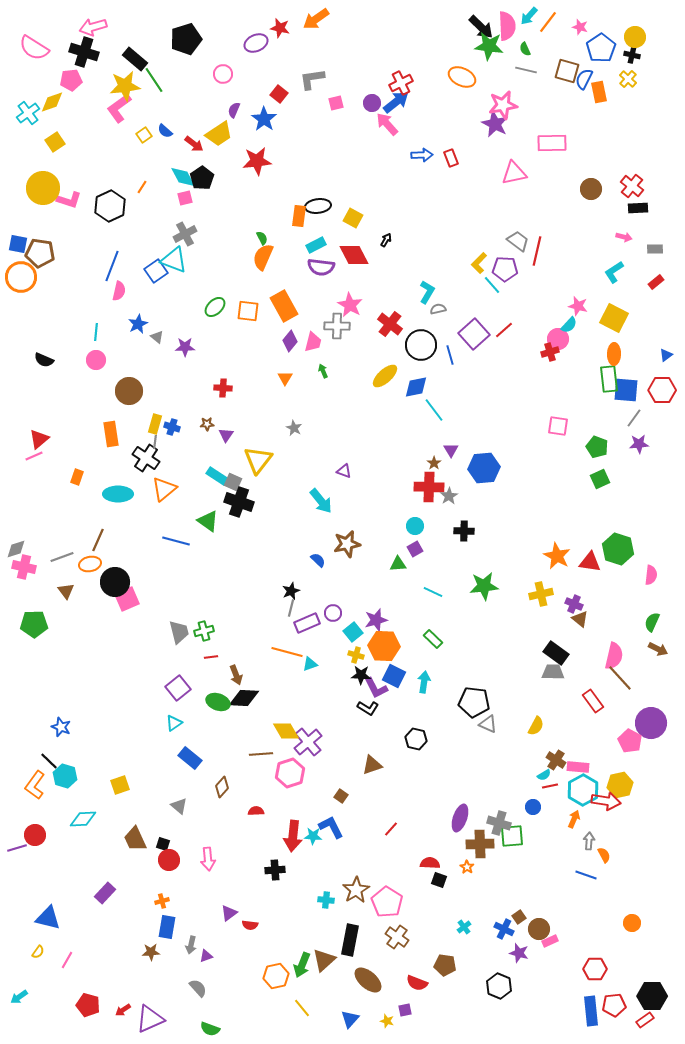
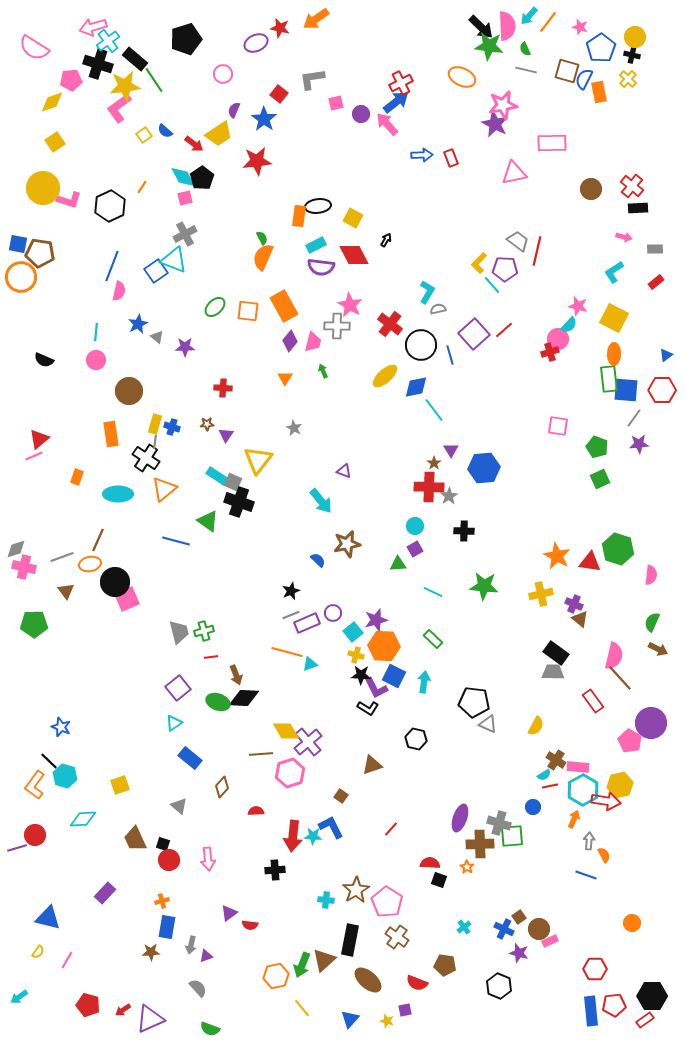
black cross at (84, 52): moved 14 px right, 12 px down
purple circle at (372, 103): moved 11 px left, 11 px down
cyan cross at (28, 113): moved 80 px right, 72 px up
green star at (484, 586): rotated 12 degrees clockwise
gray line at (291, 608): moved 7 px down; rotated 54 degrees clockwise
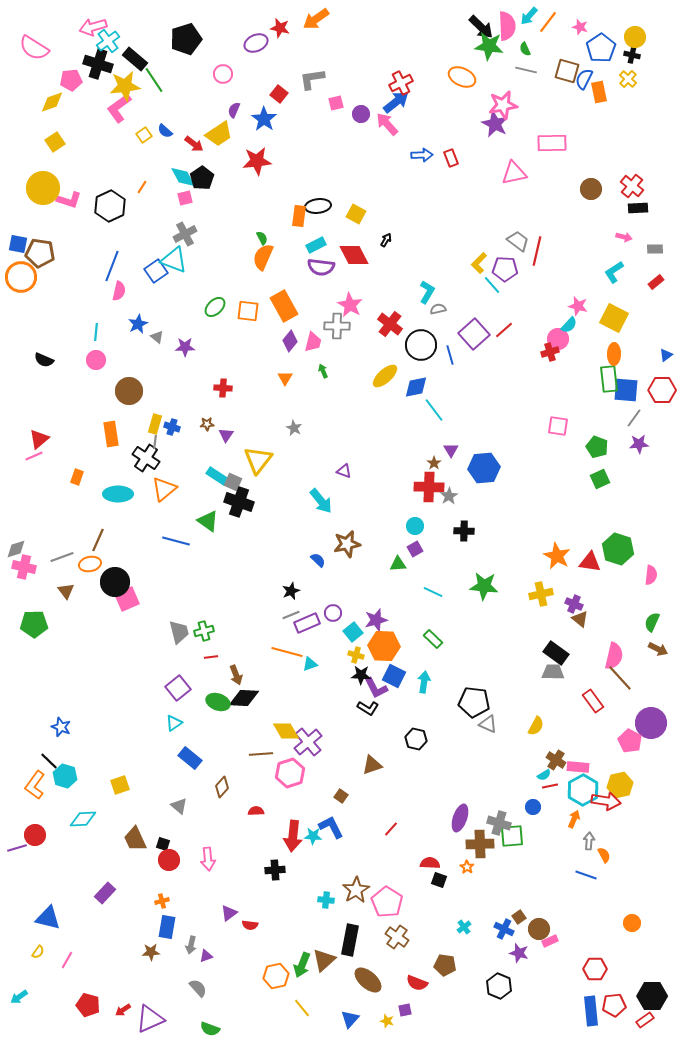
yellow square at (353, 218): moved 3 px right, 4 px up
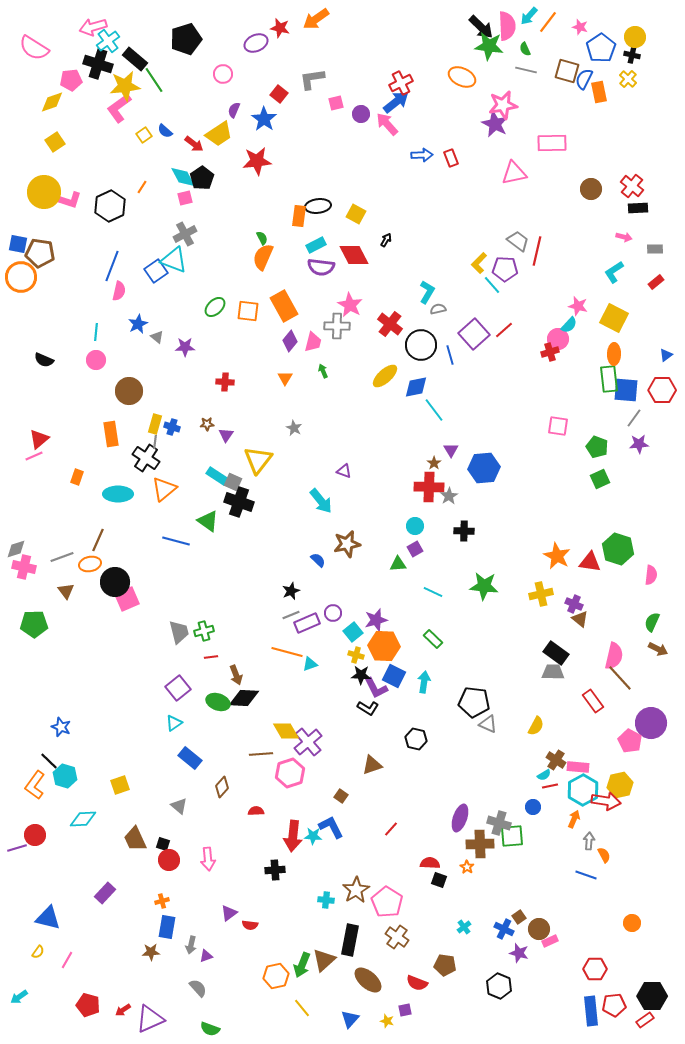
yellow circle at (43, 188): moved 1 px right, 4 px down
red cross at (223, 388): moved 2 px right, 6 px up
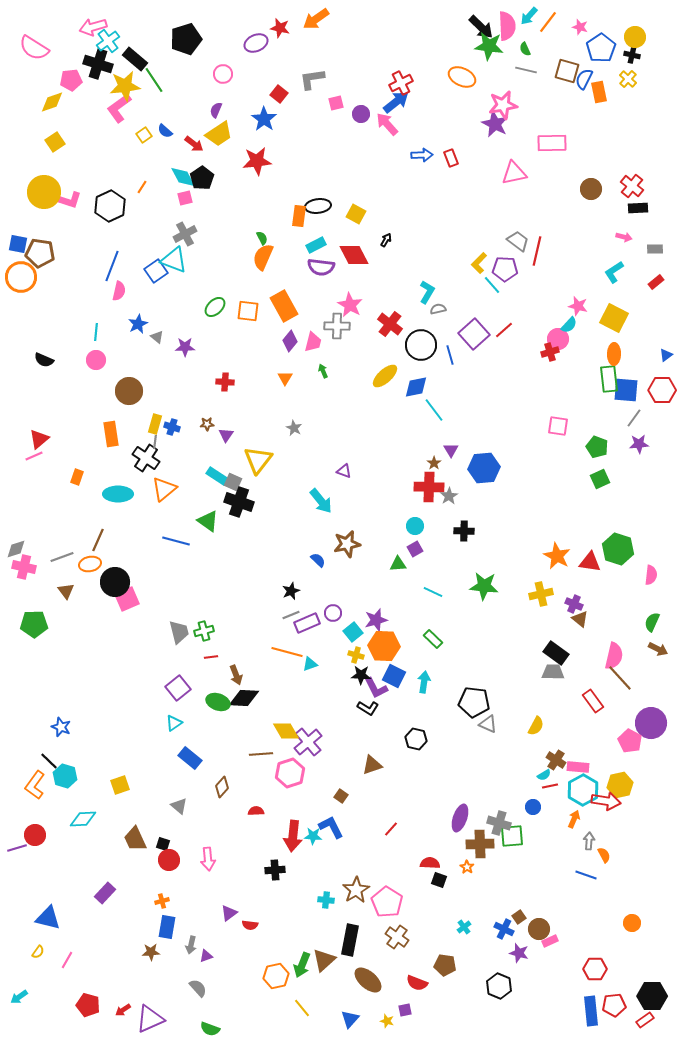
purple semicircle at (234, 110): moved 18 px left
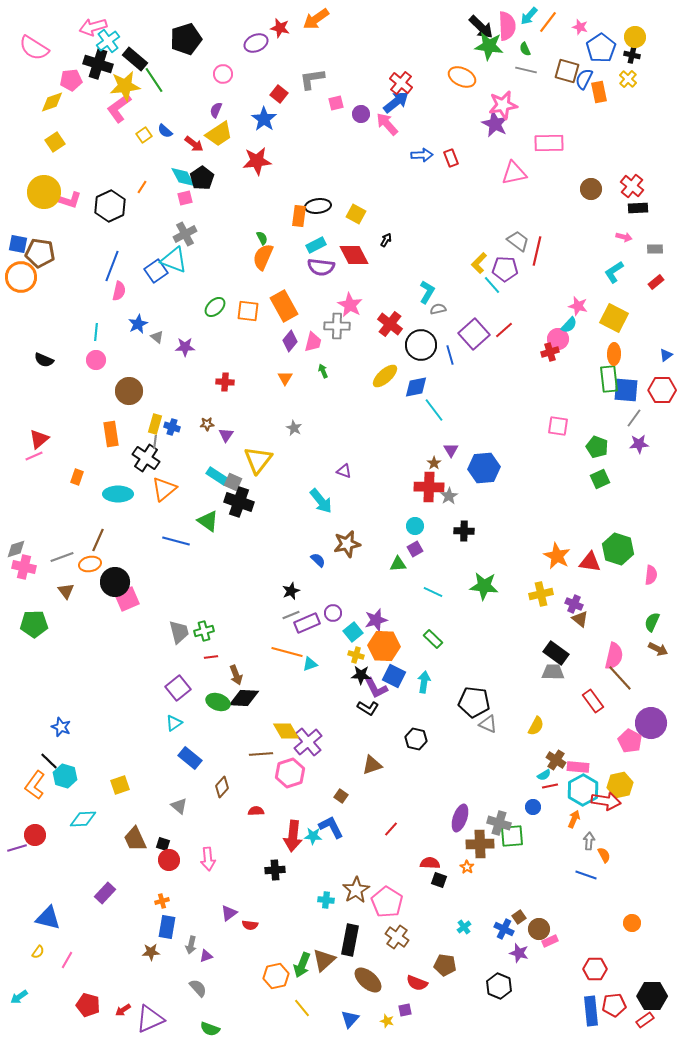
red cross at (401, 83): rotated 25 degrees counterclockwise
pink rectangle at (552, 143): moved 3 px left
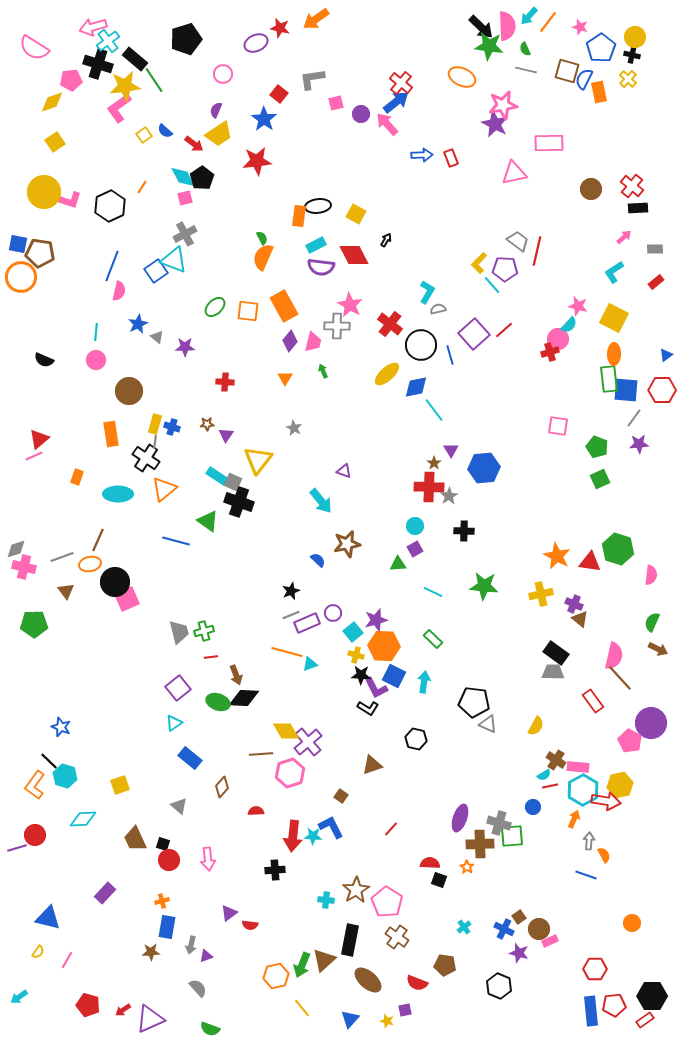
pink arrow at (624, 237): rotated 56 degrees counterclockwise
yellow ellipse at (385, 376): moved 2 px right, 2 px up
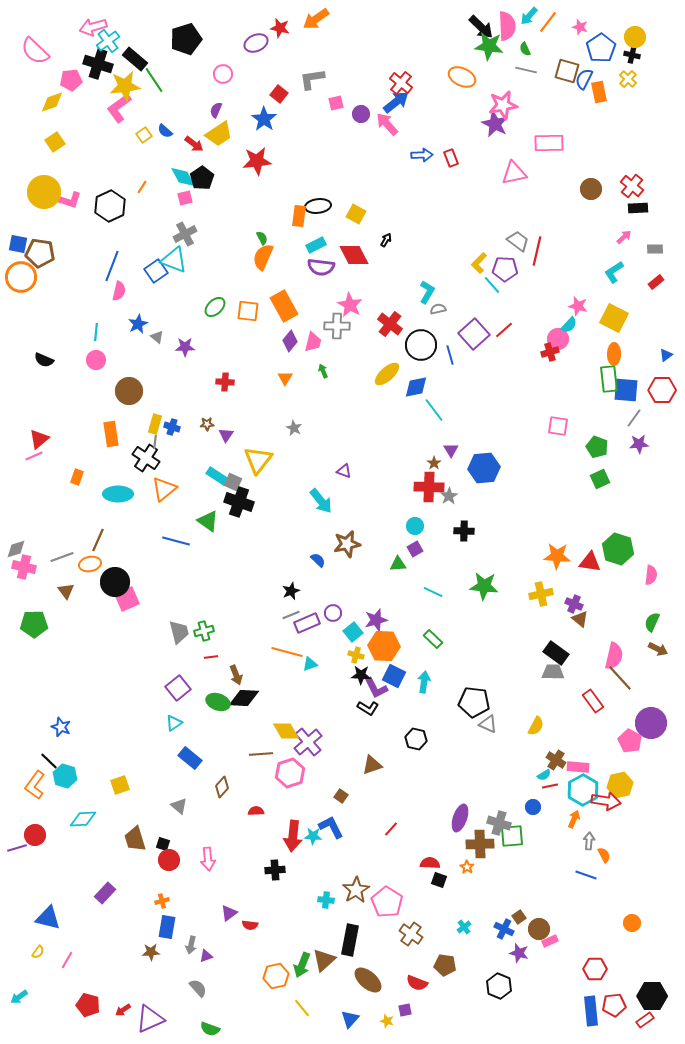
pink semicircle at (34, 48): moved 1 px right, 3 px down; rotated 12 degrees clockwise
orange star at (557, 556): rotated 24 degrees counterclockwise
brown trapezoid at (135, 839): rotated 8 degrees clockwise
brown cross at (397, 937): moved 14 px right, 3 px up
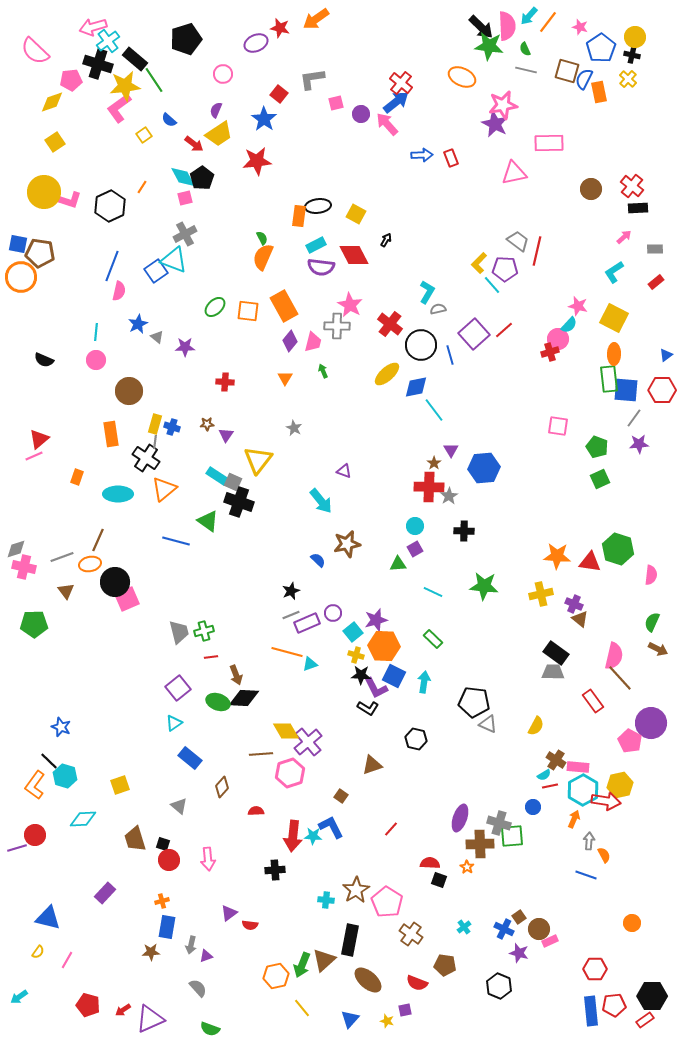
blue semicircle at (165, 131): moved 4 px right, 11 px up
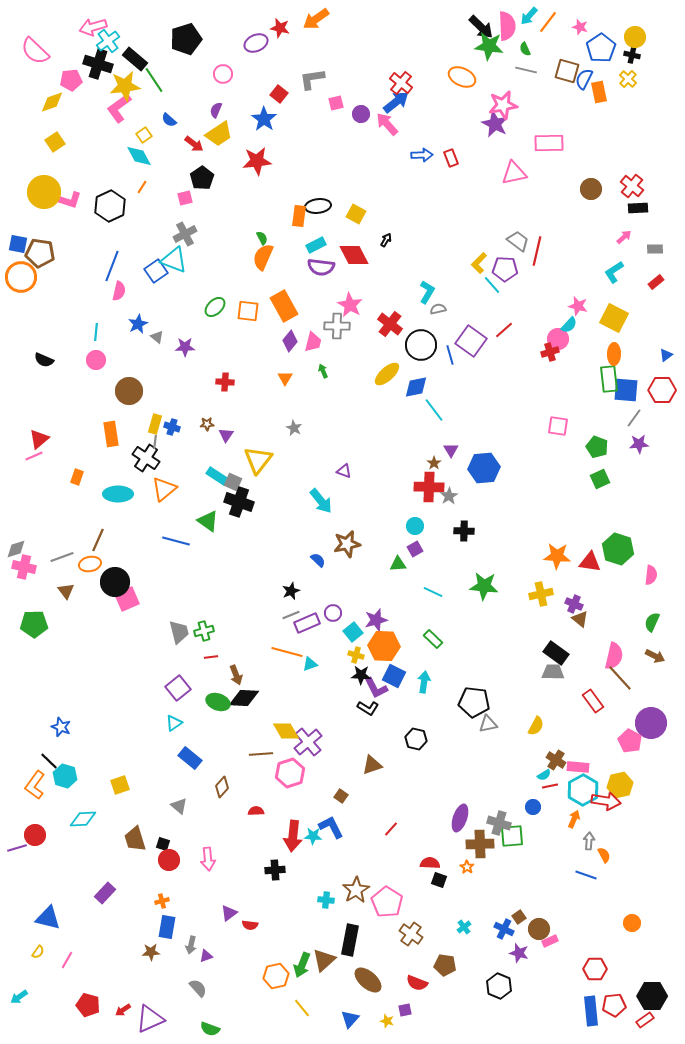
cyan diamond at (183, 177): moved 44 px left, 21 px up
purple square at (474, 334): moved 3 px left, 7 px down; rotated 12 degrees counterclockwise
brown arrow at (658, 649): moved 3 px left, 7 px down
gray triangle at (488, 724): rotated 36 degrees counterclockwise
